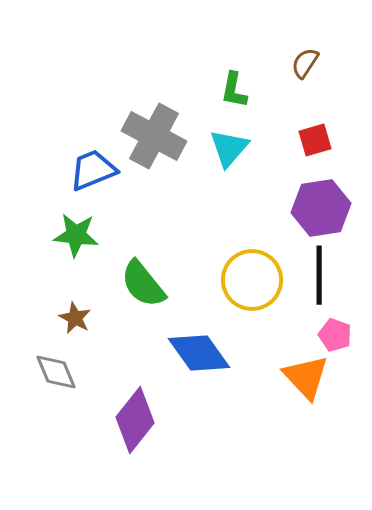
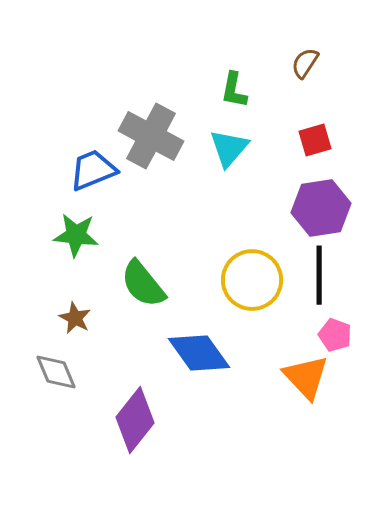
gray cross: moved 3 px left
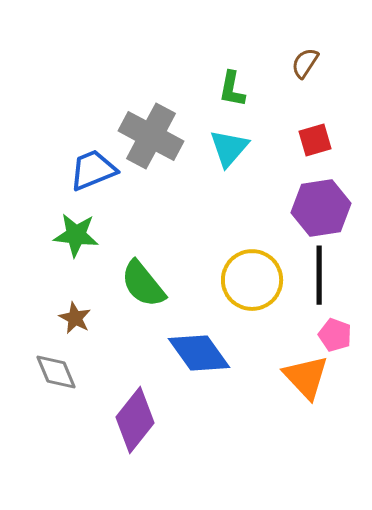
green L-shape: moved 2 px left, 1 px up
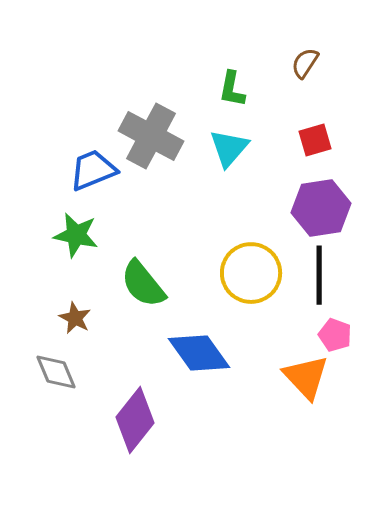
green star: rotated 6 degrees clockwise
yellow circle: moved 1 px left, 7 px up
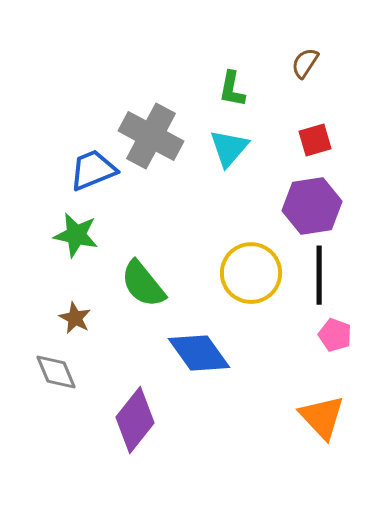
purple hexagon: moved 9 px left, 2 px up
orange triangle: moved 16 px right, 40 px down
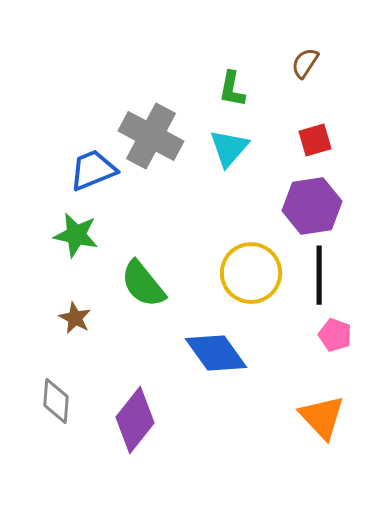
blue diamond: moved 17 px right
gray diamond: moved 29 px down; rotated 27 degrees clockwise
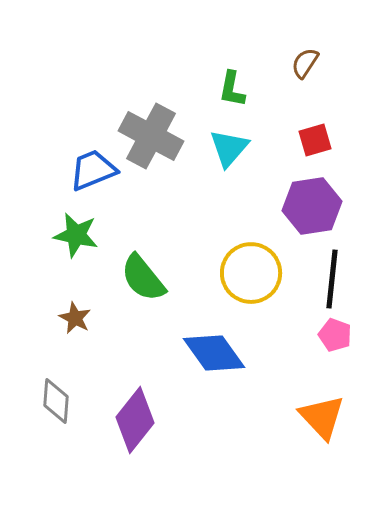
black line: moved 13 px right, 4 px down; rotated 6 degrees clockwise
green semicircle: moved 6 px up
blue diamond: moved 2 px left
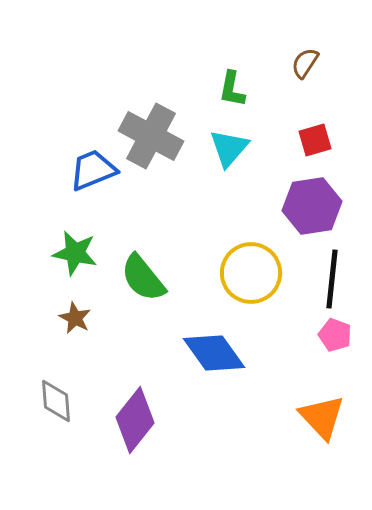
green star: moved 1 px left, 18 px down
gray diamond: rotated 9 degrees counterclockwise
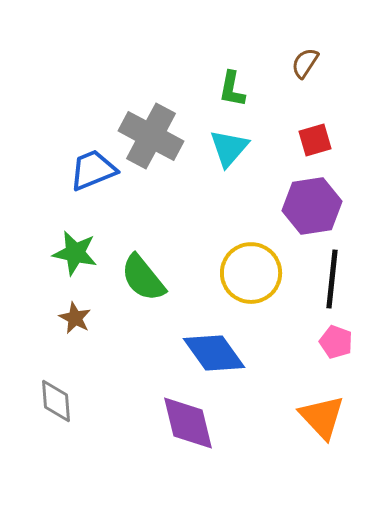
pink pentagon: moved 1 px right, 7 px down
purple diamond: moved 53 px right, 3 px down; rotated 52 degrees counterclockwise
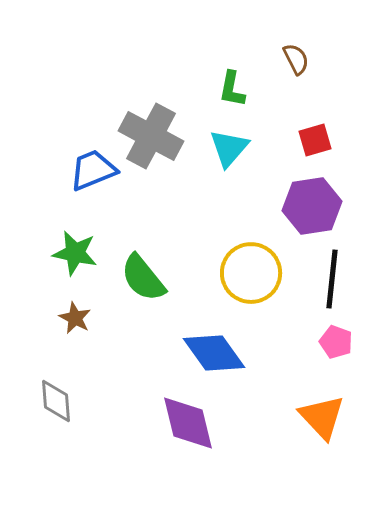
brown semicircle: moved 9 px left, 4 px up; rotated 120 degrees clockwise
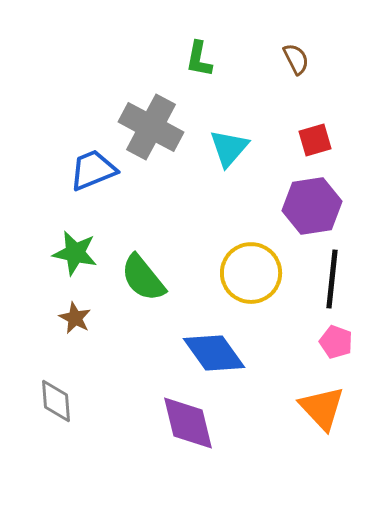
green L-shape: moved 33 px left, 30 px up
gray cross: moved 9 px up
orange triangle: moved 9 px up
